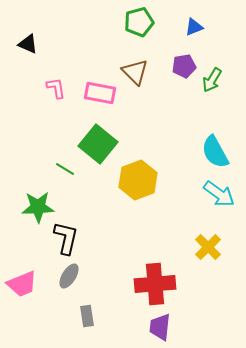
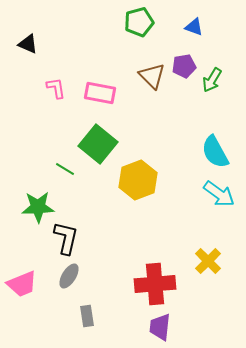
blue triangle: rotated 42 degrees clockwise
brown triangle: moved 17 px right, 4 px down
yellow cross: moved 14 px down
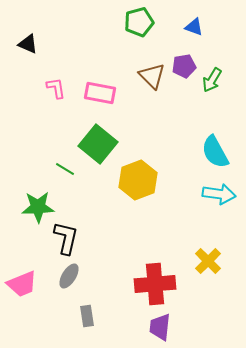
cyan arrow: rotated 28 degrees counterclockwise
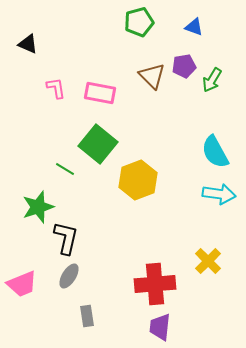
green star: rotated 16 degrees counterclockwise
